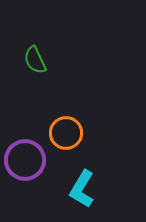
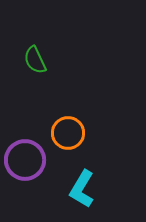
orange circle: moved 2 px right
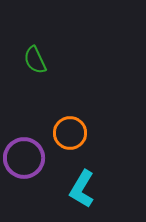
orange circle: moved 2 px right
purple circle: moved 1 px left, 2 px up
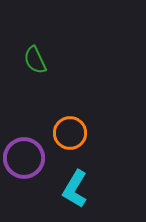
cyan L-shape: moved 7 px left
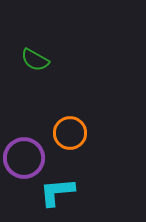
green semicircle: rotated 36 degrees counterclockwise
cyan L-shape: moved 18 px left, 3 px down; rotated 54 degrees clockwise
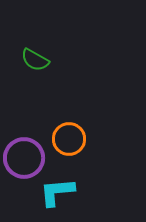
orange circle: moved 1 px left, 6 px down
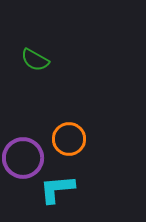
purple circle: moved 1 px left
cyan L-shape: moved 3 px up
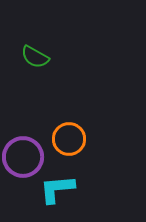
green semicircle: moved 3 px up
purple circle: moved 1 px up
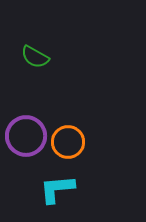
orange circle: moved 1 px left, 3 px down
purple circle: moved 3 px right, 21 px up
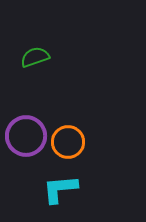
green semicircle: rotated 132 degrees clockwise
cyan L-shape: moved 3 px right
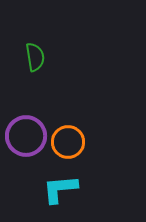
green semicircle: rotated 100 degrees clockwise
